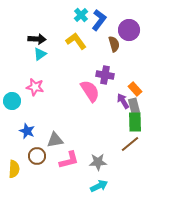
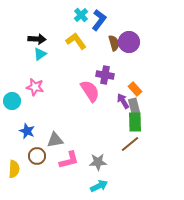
purple circle: moved 12 px down
brown semicircle: moved 1 px up
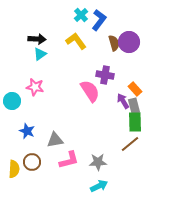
brown circle: moved 5 px left, 6 px down
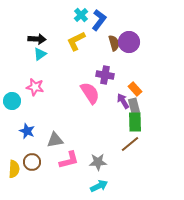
yellow L-shape: rotated 80 degrees counterclockwise
pink semicircle: moved 2 px down
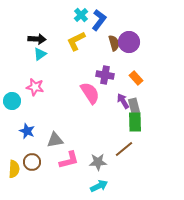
orange rectangle: moved 1 px right, 11 px up
brown line: moved 6 px left, 5 px down
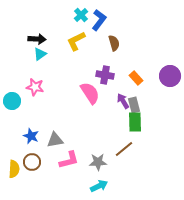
purple circle: moved 41 px right, 34 px down
gray rectangle: moved 1 px up
blue star: moved 4 px right, 5 px down
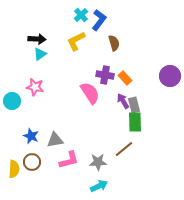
orange rectangle: moved 11 px left
